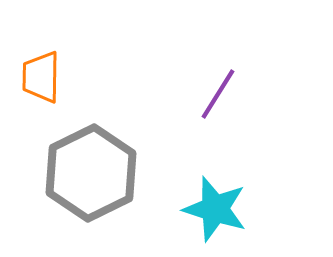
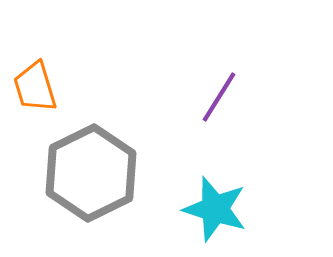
orange trapezoid: moved 6 px left, 10 px down; rotated 18 degrees counterclockwise
purple line: moved 1 px right, 3 px down
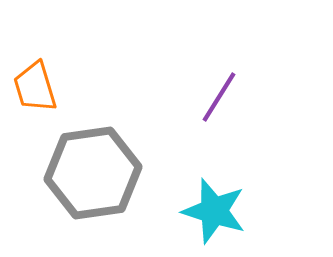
gray hexagon: moved 2 px right; rotated 18 degrees clockwise
cyan star: moved 1 px left, 2 px down
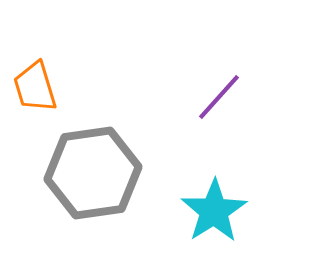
purple line: rotated 10 degrees clockwise
cyan star: rotated 22 degrees clockwise
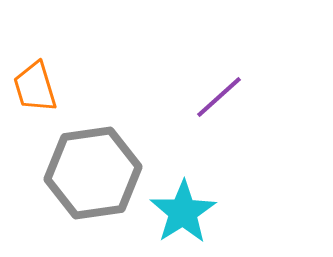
purple line: rotated 6 degrees clockwise
cyan star: moved 31 px left, 1 px down
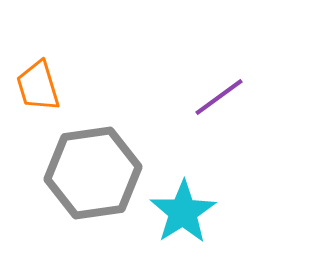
orange trapezoid: moved 3 px right, 1 px up
purple line: rotated 6 degrees clockwise
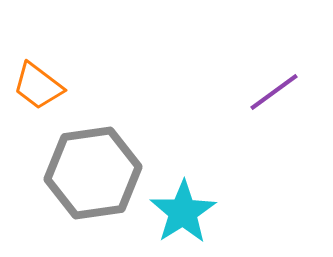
orange trapezoid: rotated 36 degrees counterclockwise
purple line: moved 55 px right, 5 px up
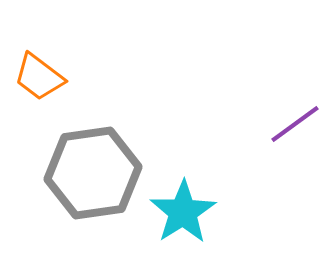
orange trapezoid: moved 1 px right, 9 px up
purple line: moved 21 px right, 32 px down
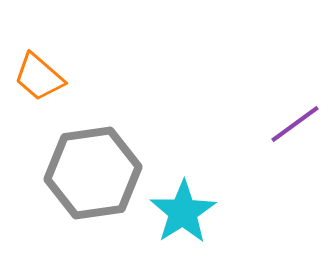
orange trapezoid: rotated 4 degrees clockwise
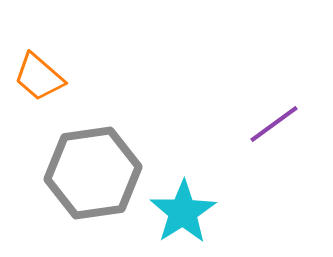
purple line: moved 21 px left
